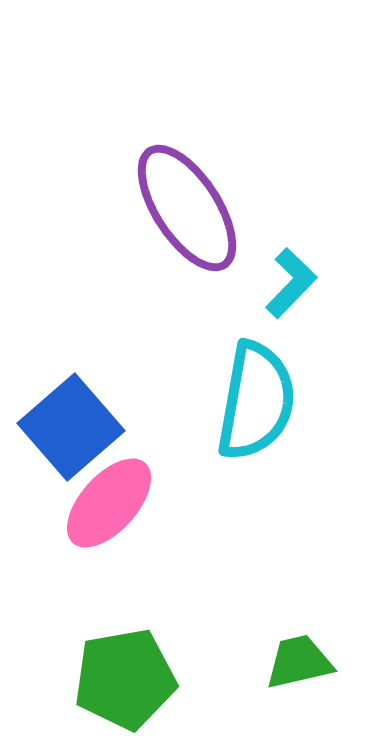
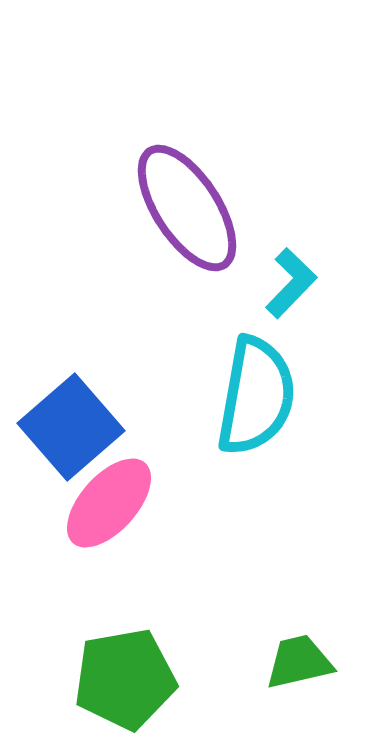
cyan semicircle: moved 5 px up
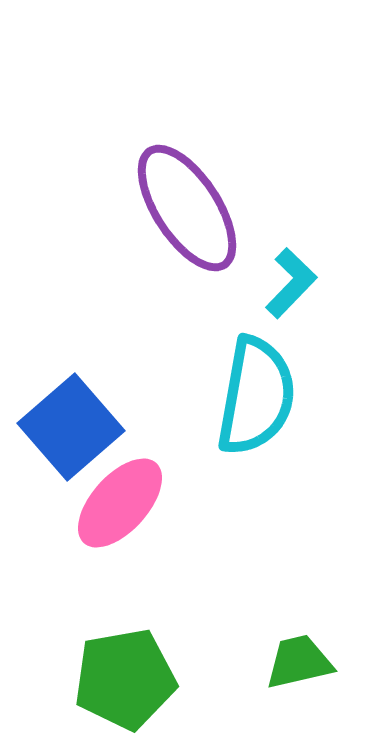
pink ellipse: moved 11 px right
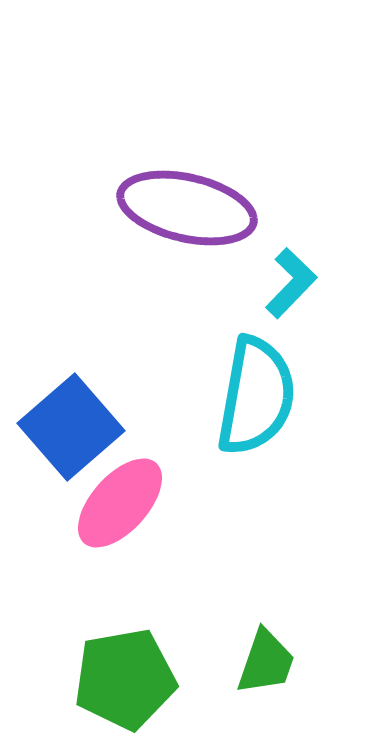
purple ellipse: rotated 44 degrees counterclockwise
green trapezoid: moved 33 px left; rotated 122 degrees clockwise
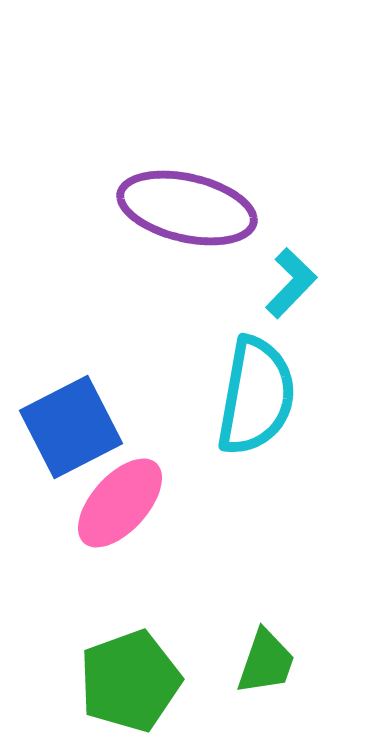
blue square: rotated 14 degrees clockwise
green pentagon: moved 5 px right, 2 px down; rotated 10 degrees counterclockwise
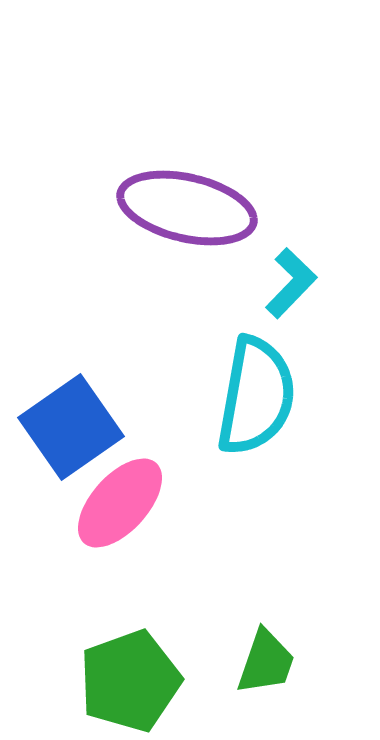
blue square: rotated 8 degrees counterclockwise
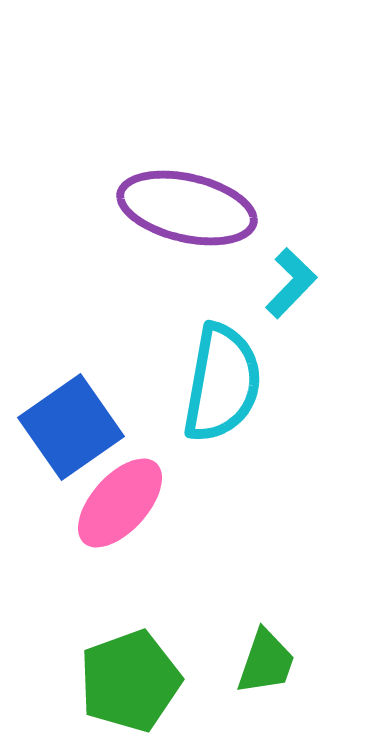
cyan semicircle: moved 34 px left, 13 px up
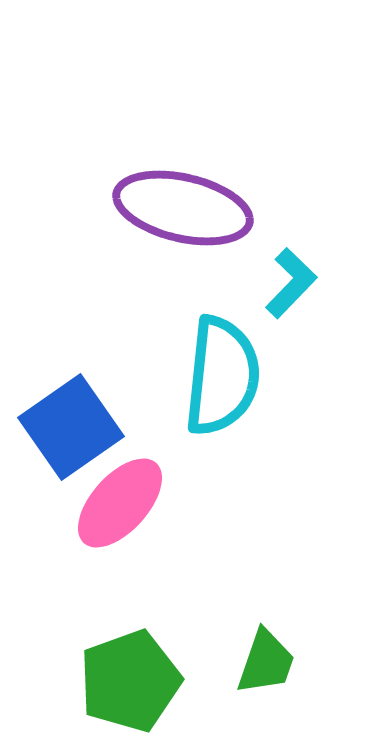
purple ellipse: moved 4 px left
cyan semicircle: moved 7 px up; rotated 4 degrees counterclockwise
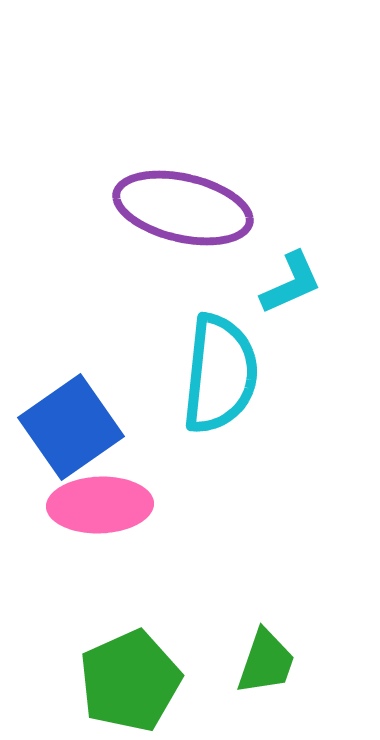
cyan L-shape: rotated 22 degrees clockwise
cyan semicircle: moved 2 px left, 2 px up
pink ellipse: moved 20 px left, 2 px down; rotated 46 degrees clockwise
green pentagon: rotated 4 degrees counterclockwise
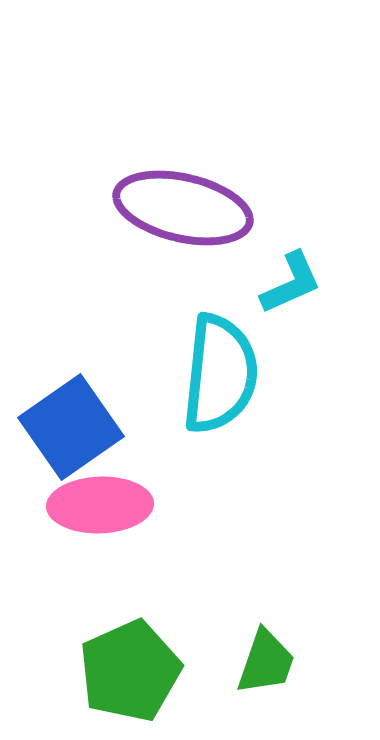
green pentagon: moved 10 px up
